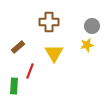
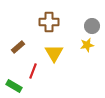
red line: moved 3 px right
green rectangle: rotated 63 degrees counterclockwise
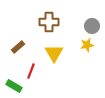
red line: moved 2 px left
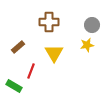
gray circle: moved 1 px up
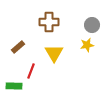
green rectangle: rotated 28 degrees counterclockwise
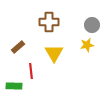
red line: rotated 28 degrees counterclockwise
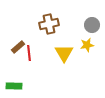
brown cross: moved 2 px down; rotated 12 degrees counterclockwise
yellow triangle: moved 10 px right
red line: moved 2 px left, 18 px up
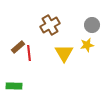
brown cross: moved 1 px right, 1 px down; rotated 18 degrees counterclockwise
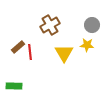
yellow star: rotated 16 degrees clockwise
red line: moved 1 px right, 1 px up
